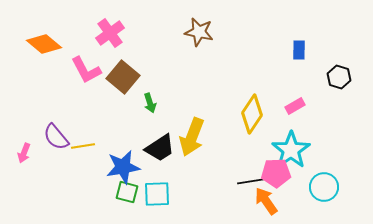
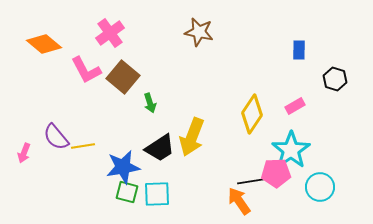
black hexagon: moved 4 px left, 2 px down
cyan circle: moved 4 px left
orange arrow: moved 27 px left
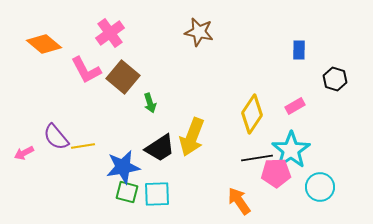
pink arrow: rotated 42 degrees clockwise
black line: moved 4 px right, 23 px up
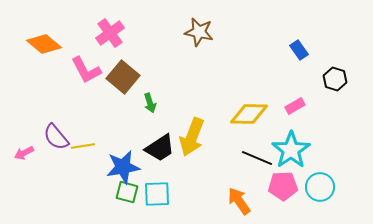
blue rectangle: rotated 36 degrees counterclockwise
yellow diamond: moved 3 px left; rotated 57 degrees clockwise
black line: rotated 32 degrees clockwise
pink pentagon: moved 7 px right, 13 px down
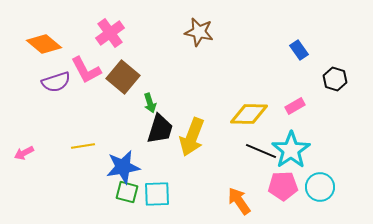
purple semicircle: moved 55 px up; rotated 68 degrees counterclockwise
black trapezoid: moved 19 px up; rotated 40 degrees counterclockwise
black line: moved 4 px right, 7 px up
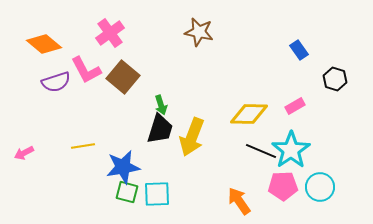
green arrow: moved 11 px right, 2 px down
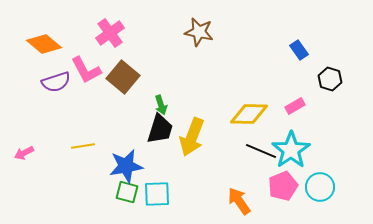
black hexagon: moved 5 px left
blue star: moved 3 px right, 1 px up
pink pentagon: rotated 20 degrees counterclockwise
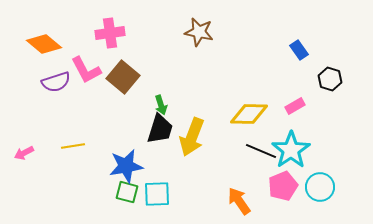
pink cross: rotated 28 degrees clockwise
yellow line: moved 10 px left
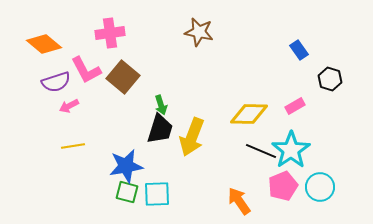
pink arrow: moved 45 px right, 47 px up
